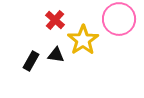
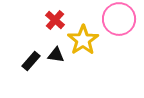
black rectangle: rotated 12 degrees clockwise
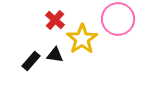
pink circle: moved 1 px left
yellow star: moved 1 px left, 1 px up
black triangle: moved 1 px left
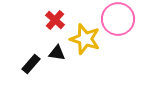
yellow star: moved 3 px right; rotated 20 degrees counterclockwise
black triangle: moved 2 px right, 2 px up
black rectangle: moved 3 px down
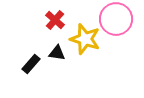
pink circle: moved 2 px left
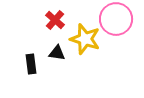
black rectangle: rotated 48 degrees counterclockwise
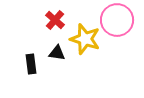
pink circle: moved 1 px right, 1 px down
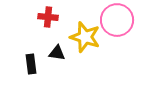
red cross: moved 7 px left, 3 px up; rotated 36 degrees counterclockwise
yellow star: moved 2 px up
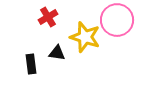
red cross: rotated 36 degrees counterclockwise
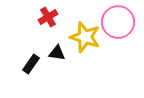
pink circle: moved 1 px right, 2 px down
black rectangle: rotated 42 degrees clockwise
